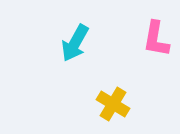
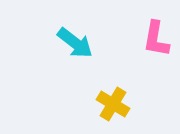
cyan arrow: rotated 81 degrees counterclockwise
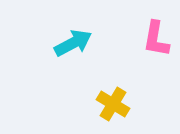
cyan arrow: moved 2 px left; rotated 66 degrees counterclockwise
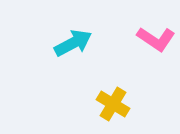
pink L-shape: rotated 66 degrees counterclockwise
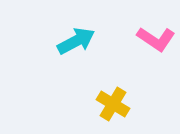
cyan arrow: moved 3 px right, 2 px up
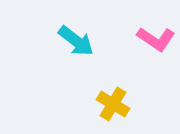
cyan arrow: rotated 66 degrees clockwise
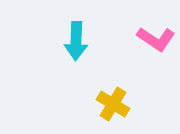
cyan arrow: rotated 54 degrees clockwise
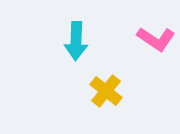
yellow cross: moved 7 px left, 13 px up; rotated 8 degrees clockwise
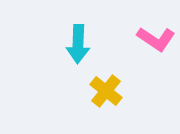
cyan arrow: moved 2 px right, 3 px down
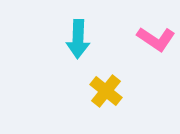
cyan arrow: moved 5 px up
